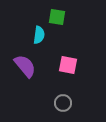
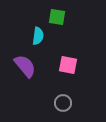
cyan semicircle: moved 1 px left, 1 px down
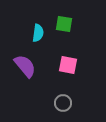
green square: moved 7 px right, 7 px down
cyan semicircle: moved 3 px up
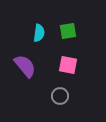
green square: moved 4 px right, 7 px down; rotated 18 degrees counterclockwise
cyan semicircle: moved 1 px right
gray circle: moved 3 px left, 7 px up
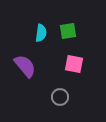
cyan semicircle: moved 2 px right
pink square: moved 6 px right, 1 px up
gray circle: moved 1 px down
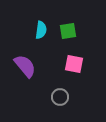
cyan semicircle: moved 3 px up
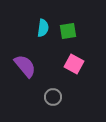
cyan semicircle: moved 2 px right, 2 px up
pink square: rotated 18 degrees clockwise
gray circle: moved 7 px left
